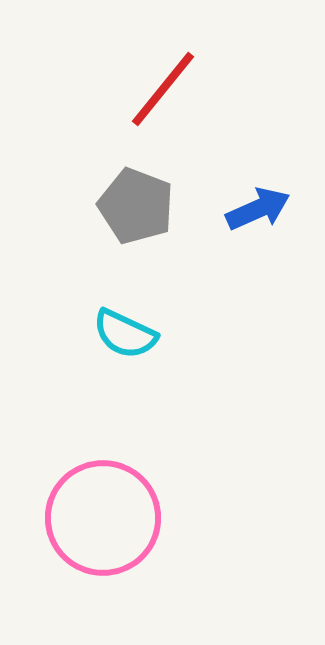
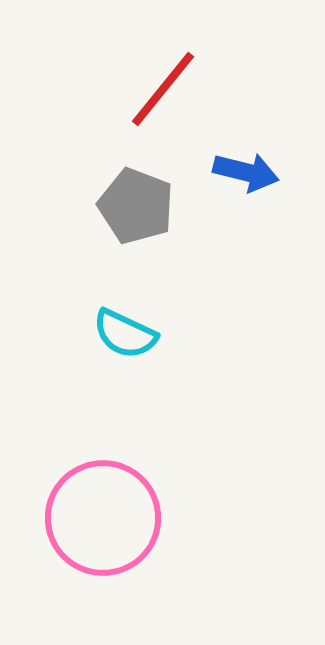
blue arrow: moved 12 px left, 37 px up; rotated 38 degrees clockwise
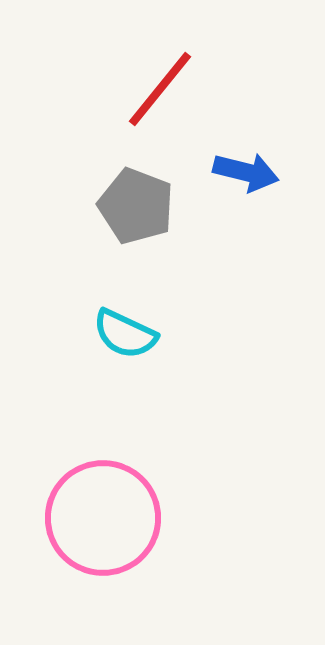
red line: moved 3 px left
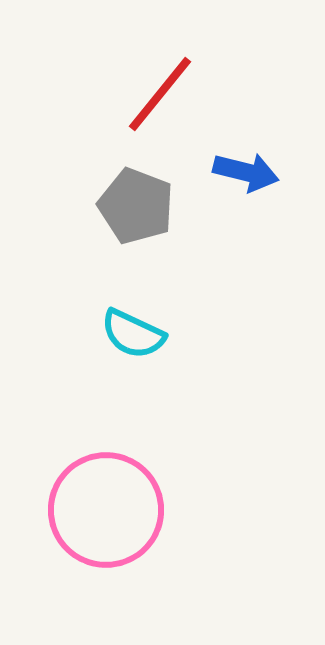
red line: moved 5 px down
cyan semicircle: moved 8 px right
pink circle: moved 3 px right, 8 px up
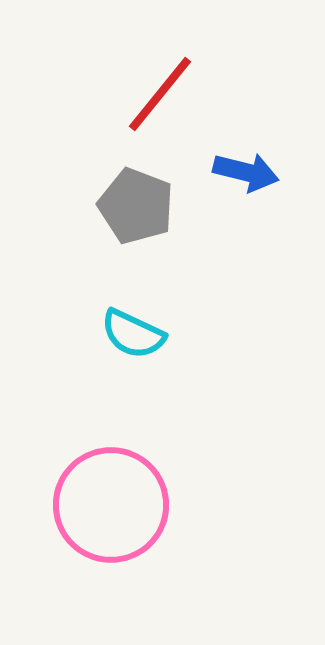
pink circle: moved 5 px right, 5 px up
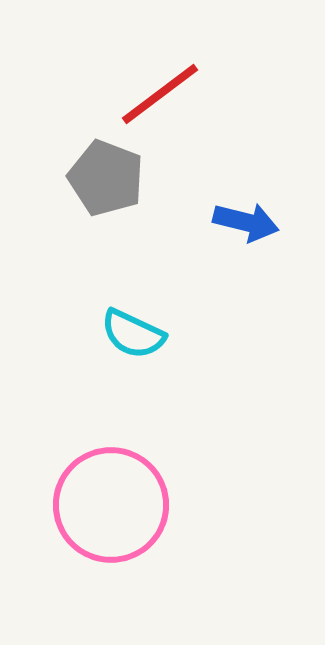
red line: rotated 14 degrees clockwise
blue arrow: moved 50 px down
gray pentagon: moved 30 px left, 28 px up
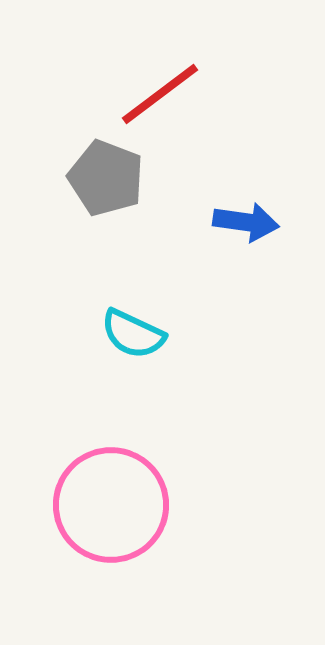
blue arrow: rotated 6 degrees counterclockwise
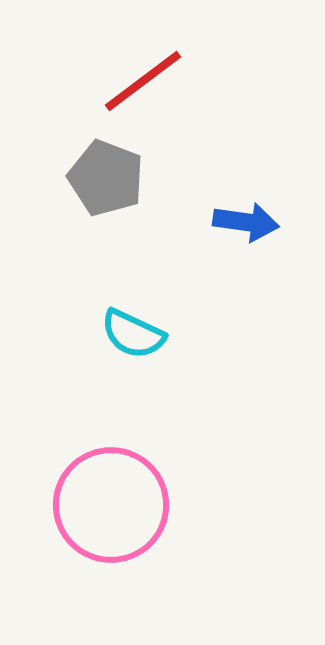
red line: moved 17 px left, 13 px up
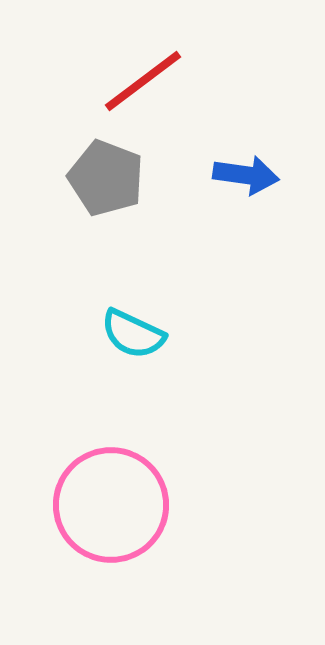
blue arrow: moved 47 px up
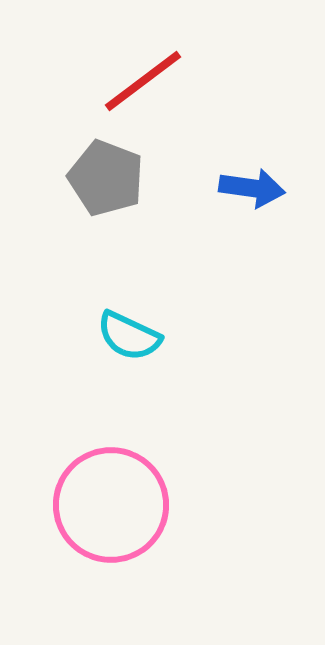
blue arrow: moved 6 px right, 13 px down
cyan semicircle: moved 4 px left, 2 px down
